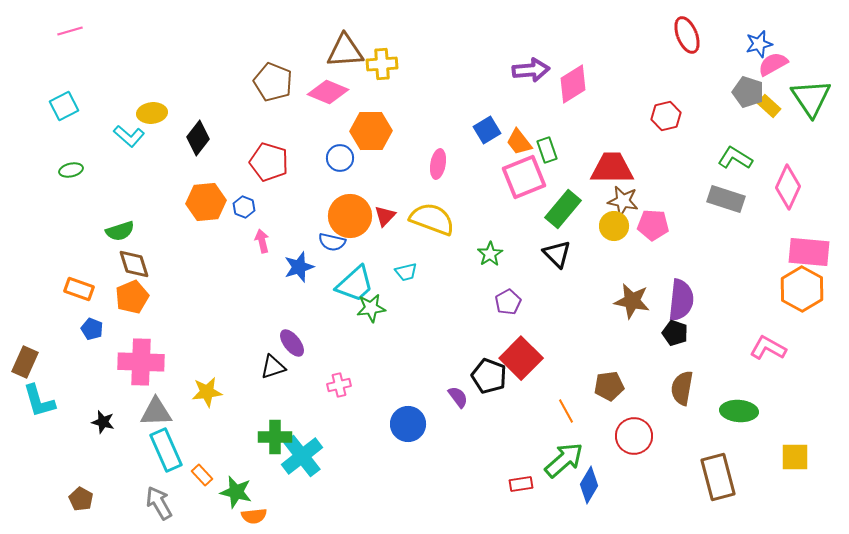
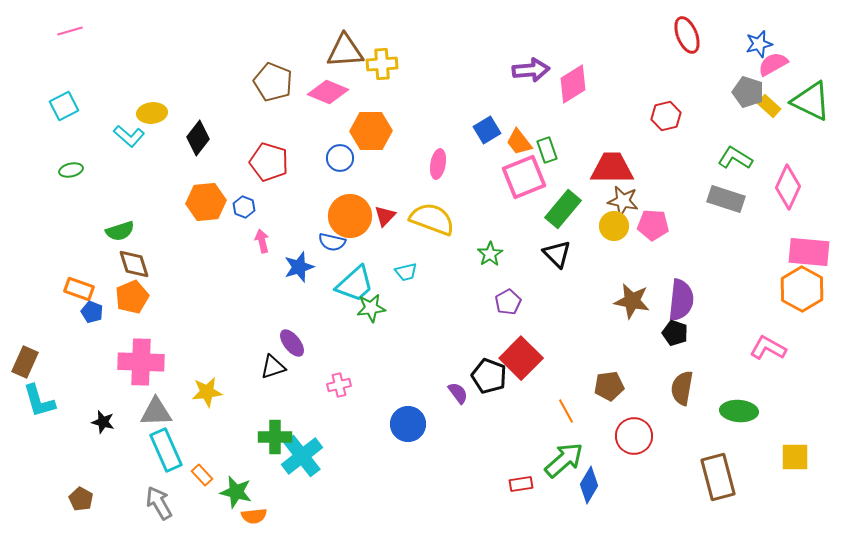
green triangle at (811, 98): moved 3 px down; rotated 30 degrees counterclockwise
blue pentagon at (92, 329): moved 17 px up
purple semicircle at (458, 397): moved 4 px up
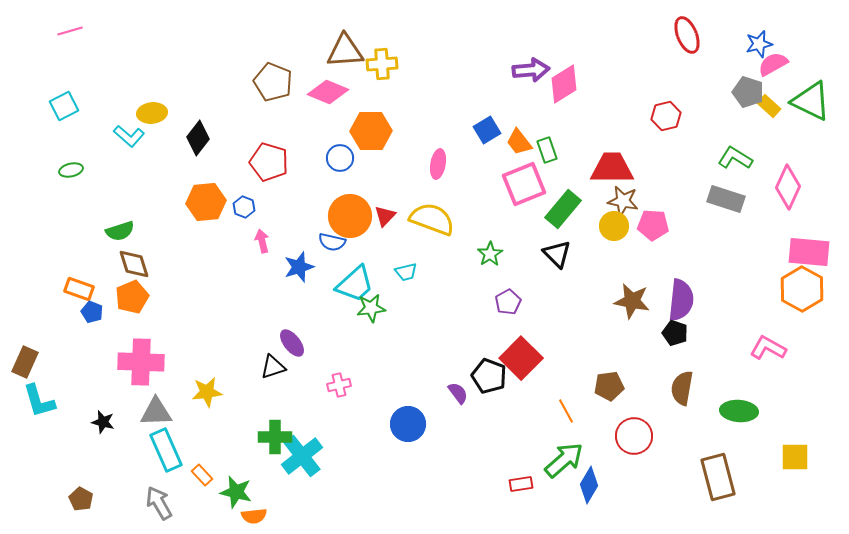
pink diamond at (573, 84): moved 9 px left
pink square at (524, 177): moved 7 px down
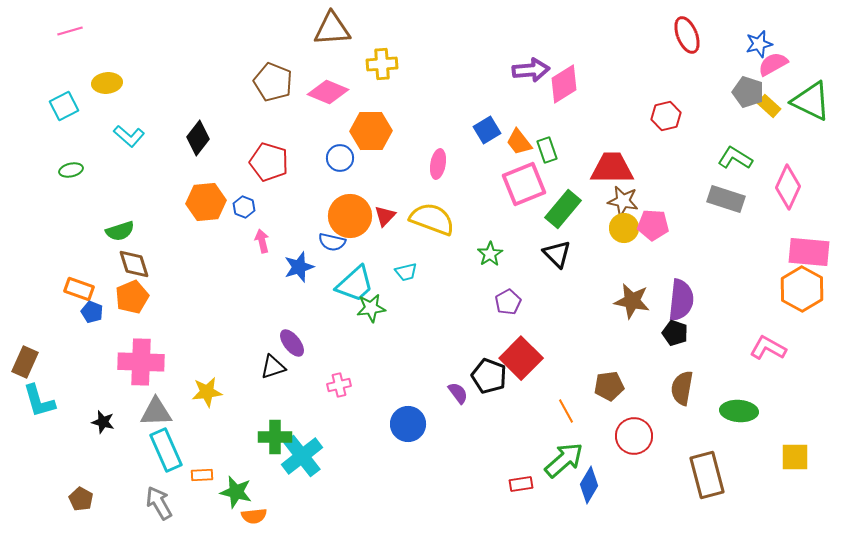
brown triangle at (345, 51): moved 13 px left, 22 px up
yellow ellipse at (152, 113): moved 45 px left, 30 px up
yellow circle at (614, 226): moved 10 px right, 2 px down
orange rectangle at (202, 475): rotated 50 degrees counterclockwise
brown rectangle at (718, 477): moved 11 px left, 2 px up
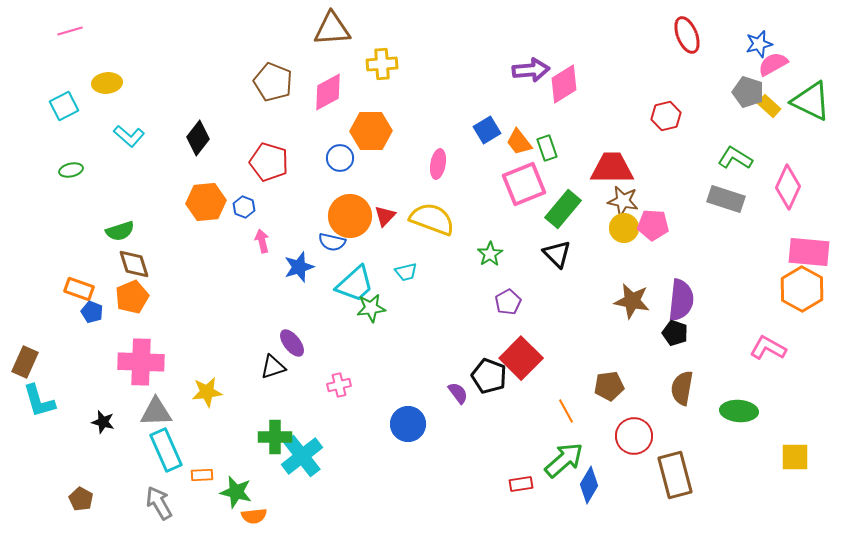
pink diamond at (328, 92): rotated 51 degrees counterclockwise
green rectangle at (547, 150): moved 2 px up
brown rectangle at (707, 475): moved 32 px left
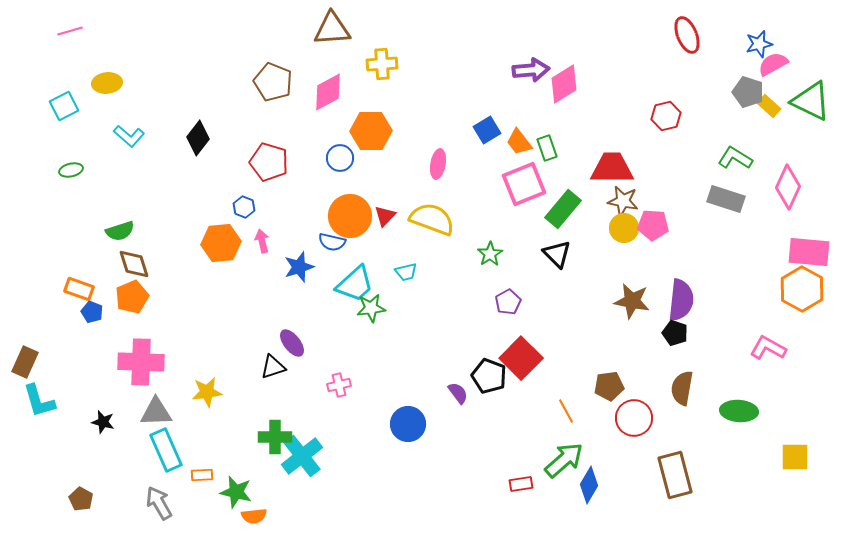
orange hexagon at (206, 202): moved 15 px right, 41 px down
red circle at (634, 436): moved 18 px up
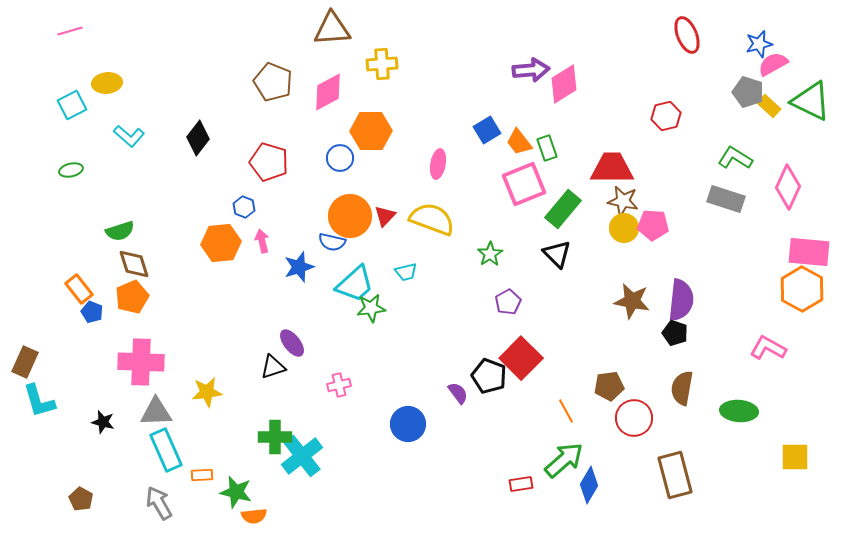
cyan square at (64, 106): moved 8 px right, 1 px up
orange rectangle at (79, 289): rotated 32 degrees clockwise
